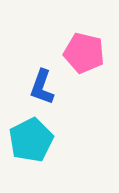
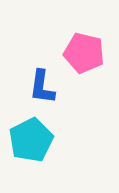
blue L-shape: rotated 12 degrees counterclockwise
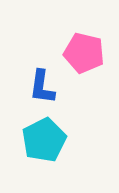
cyan pentagon: moved 13 px right
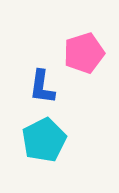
pink pentagon: rotated 30 degrees counterclockwise
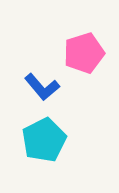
blue L-shape: rotated 48 degrees counterclockwise
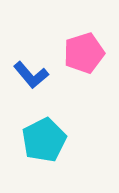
blue L-shape: moved 11 px left, 12 px up
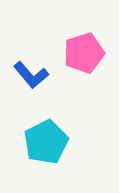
cyan pentagon: moved 2 px right, 2 px down
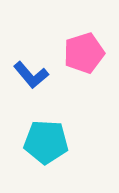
cyan pentagon: rotated 30 degrees clockwise
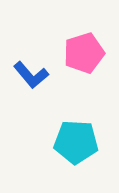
cyan pentagon: moved 30 px right
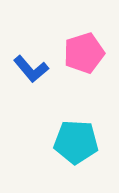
blue L-shape: moved 6 px up
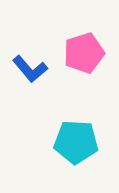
blue L-shape: moved 1 px left
